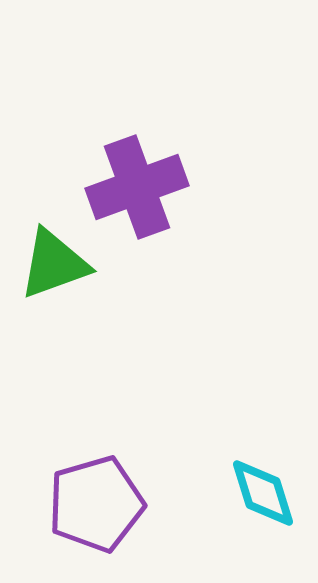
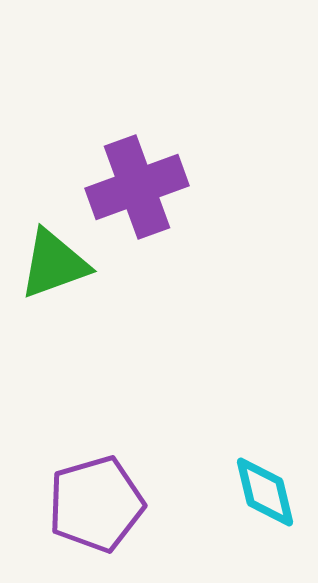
cyan diamond: moved 2 px right, 1 px up; rotated 4 degrees clockwise
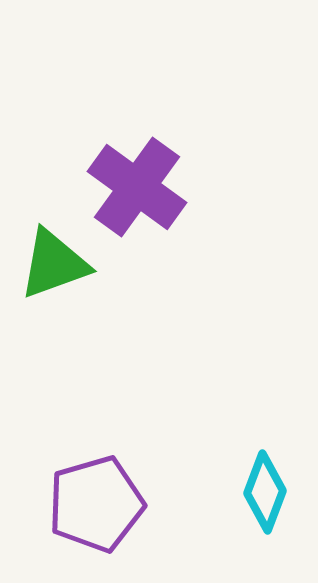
purple cross: rotated 34 degrees counterclockwise
cyan diamond: rotated 34 degrees clockwise
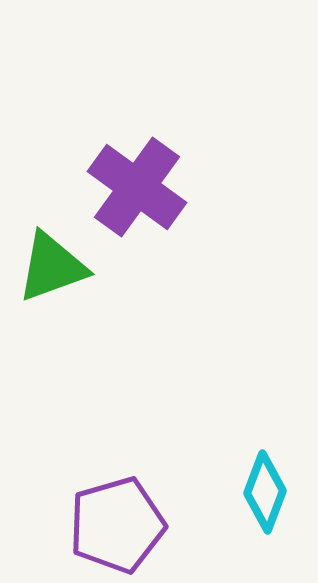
green triangle: moved 2 px left, 3 px down
purple pentagon: moved 21 px right, 21 px down
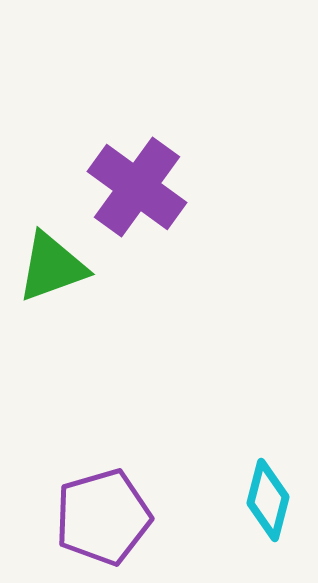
cyan diamond: moved 3 px right, 8 px down; rotated 6 degrees counterclockwise
purple pentagon: moved 14 px left, 8 px up
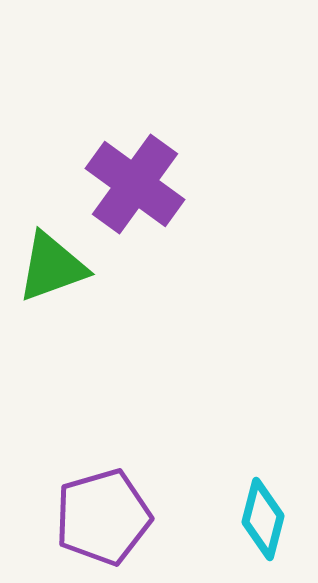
purple cross: moved 2 px left, 3 px up
cyan diamond: moved 5 px left, 19 px down
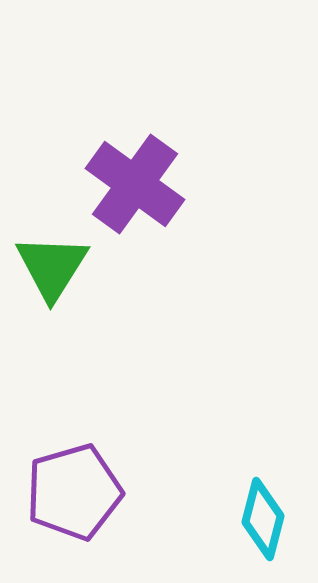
green triangle: rotated 38 degrees counterclockwise
purple pentagon: moved 29 px left, 25 px up
